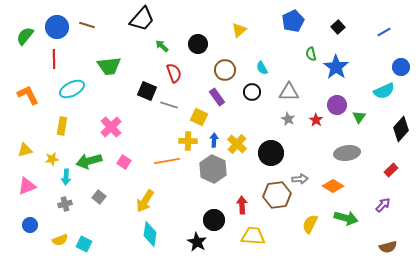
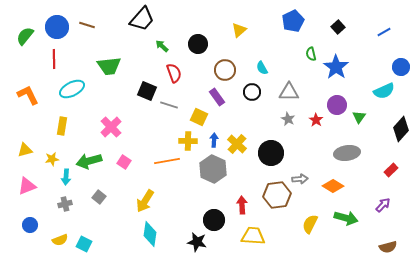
black star at (197, 242): rotated 18 degrees counterclockwise
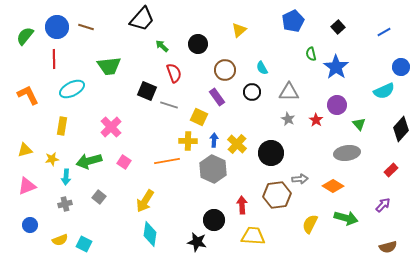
brown line at (87, 25): moved 1 px left, 2 px down
green triangle at (359, 117): moved 7 px down; rotated 16 degrees counterclockwise
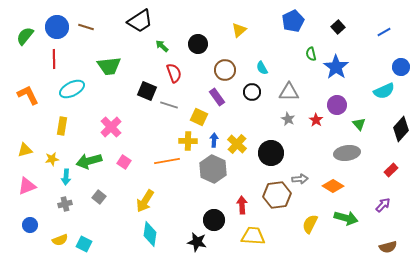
black trapezoid at (142, 19): moved 2 px left, 2 px down; rotated 16 degrees clockwise
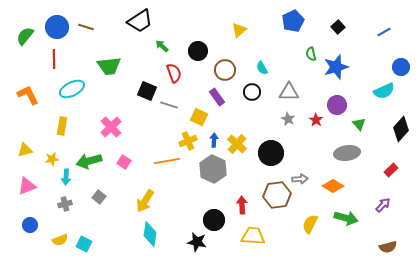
black circle at (198, 44): moved 7 px down
blue star at (336, 67): rotated 20 degrees clockwise
yellow cross at (188, 141): rotated 24 degrees counterclockwise
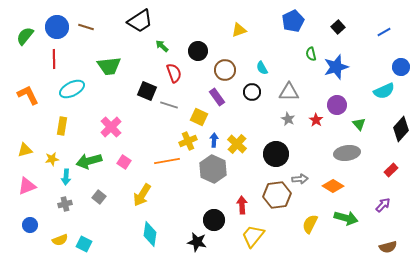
yellow triangle at (239, 30): rotated 21 degrees clockwise
black circle at (271, 153): moved 5 px right, 1 px down
yellow arrow at (145, 201): moved 3 px left, 6 px up
yellow trapezoid at (253, 236): rotated 55 degrees counterclockwise
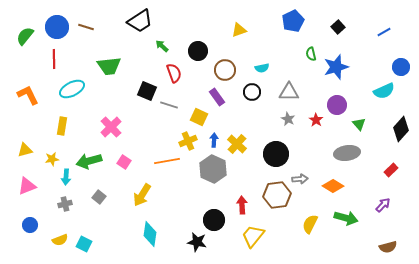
cyan semicircle at (262, 68): rotated 72 degrees counterclockwise
